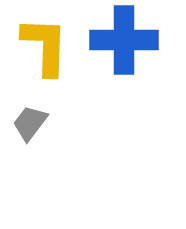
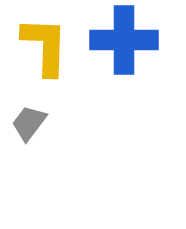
gray trapezoid: moved 1 px left
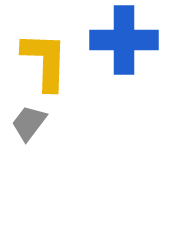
yellow L-shape: moved 15 px down
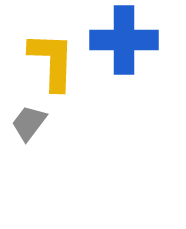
yellow L-shape: moved 7 px right
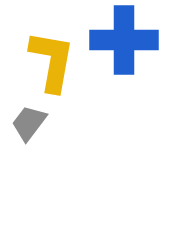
yellow L-shape: rotated 8 degrees clockwise
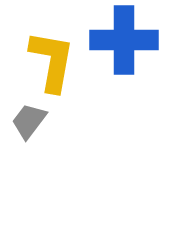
gray trapezoid: moved 2 px up
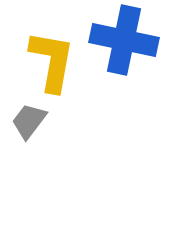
blue cross: rotated 12 degrees clockwise
